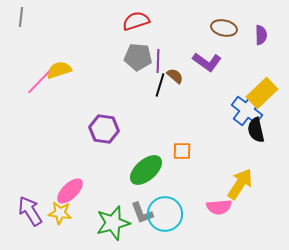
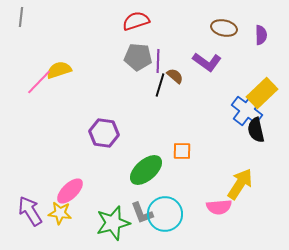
purple hexagon: moved 4 px down
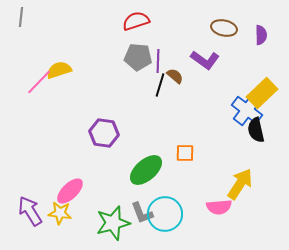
purple L-shape: moved 2 px left, 2 px up
orange square: moved 3 px right, 2 px down
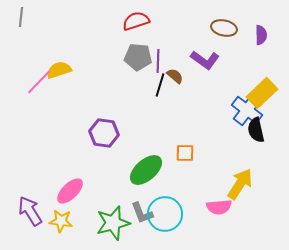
yellow star: moved 1 px right, 8 px down
